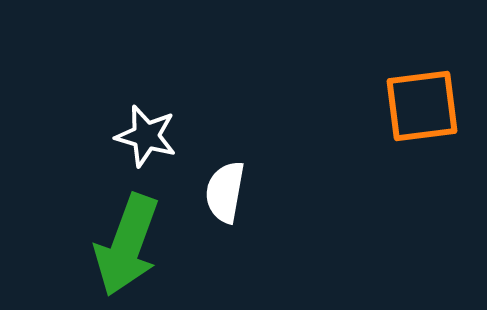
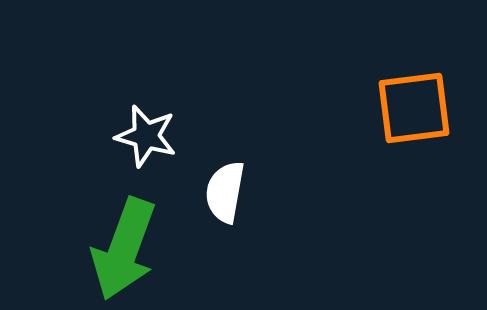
orange square: moved 8 px left, 2 px down
green arrow: moved 3 px left, 4 px down
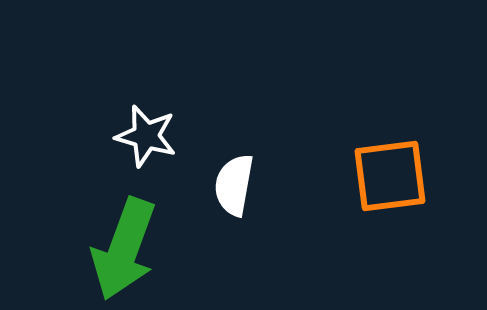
orange square: moved 24 px left, 68 px down
white semicircle: moved 9 px right, 7 px up
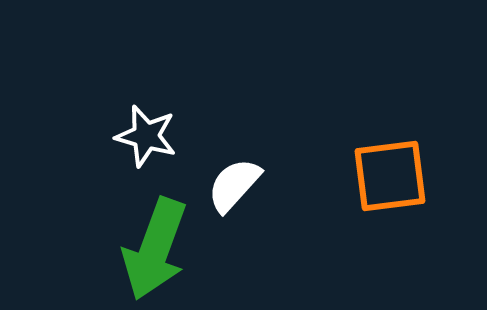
white semicircle: rotated 32 degrees clockwise
green arrow: moved 31 px right
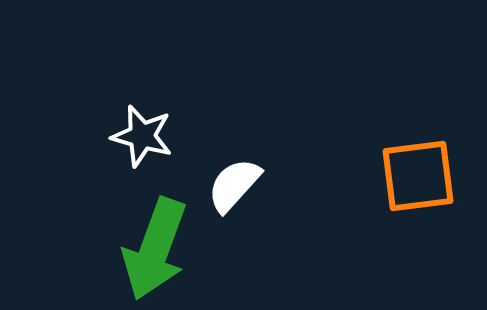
white star: moved 4 px left
orange square: moved 28 px right
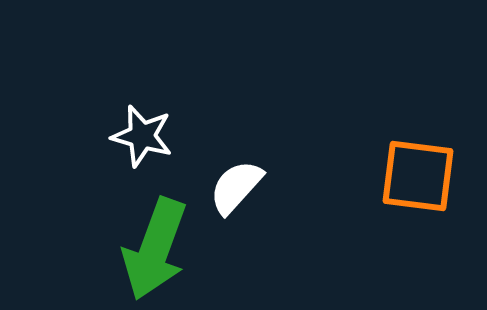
orange square: rotated 14 degrees clockwise
white semicircle: moved 2 px right, 2 px down
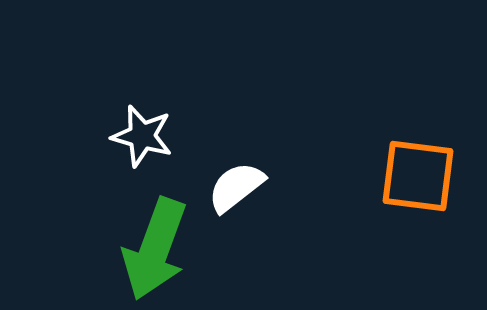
white semicircle: rotated 10 degrees clockwise
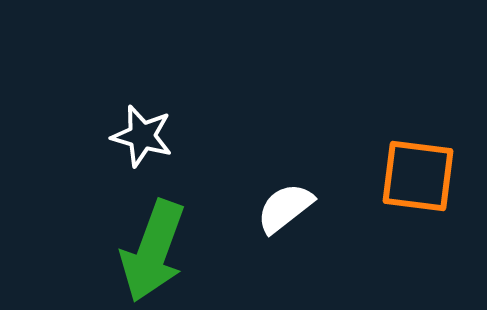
white semicircle: moved 49 px right, 21 px down
green arrow: moved 2 px left, 2 px down
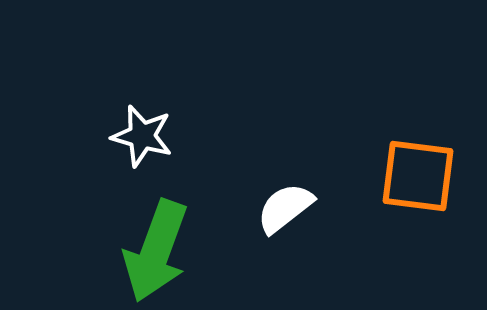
green arrow: moved 3 px right
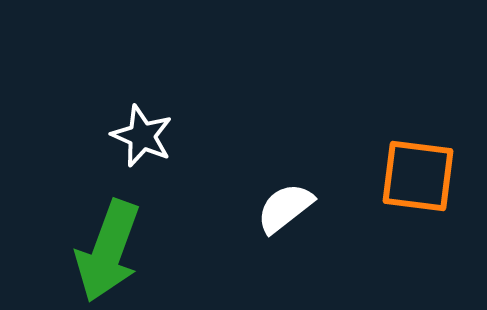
white star: rotated 8 degrees clockwise
green arrow: moved 48 px left
